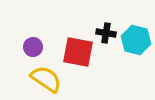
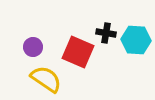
cyan hexagon: rotated 12 degrees counterclockwise
red square: rotated 12 degrees clockwise
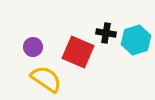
cyan hexagon: rotated 20 degrees counterclockwise
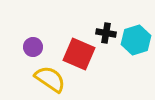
red square: moved 1 px right, 2 px down
yellow semicircle: moved 4 px right
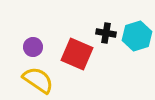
cyan hexagon: moved 1 px right, 4 px up
red square: moved 2 px left
yellow semicircle: moved 12 px left, 1 px down
